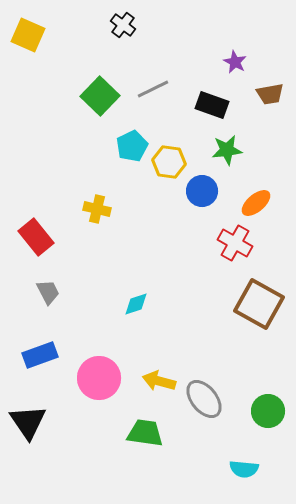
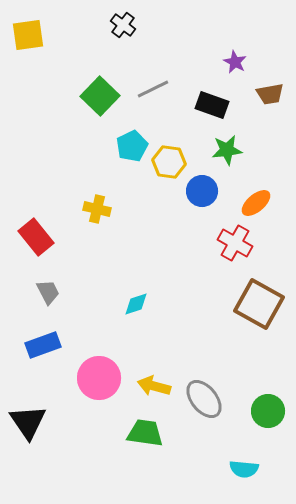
yellow square: rotated 32 degrees counterclockwise
blue rectangle: moved 3 px right, 10 px up
yellow arrow: moved 5 px left, 5 px down
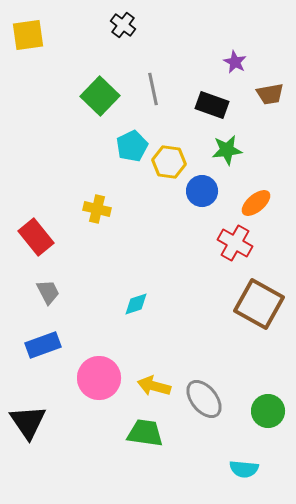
gray line: rotated 76 degrees counterclockwise
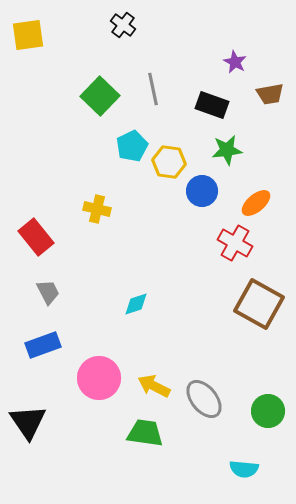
yellow arrow: rotated 12 degrees clockwise
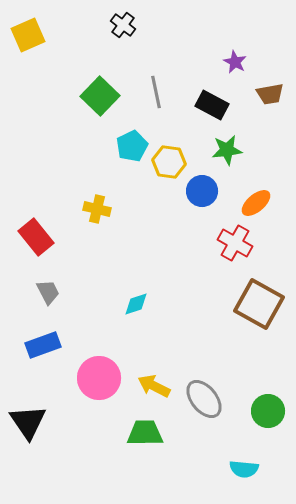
yellow square: rotated 16 degrees counterclockwise
gray line: moved 3 px right, 3 px down
black rectangle: rotated 8 degrees clockwise
green trapezoid: rotated 9 degrees counterclockwise
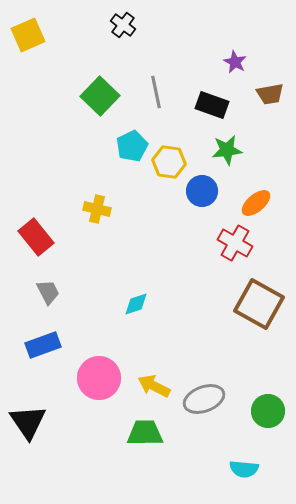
black rectangle: rotated 8 degrees counterclockwise
gray ellipse: rotated 72 degrees counterclockwise
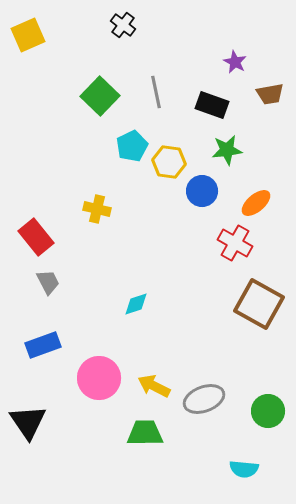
gray trapezoid: moved 10 px up
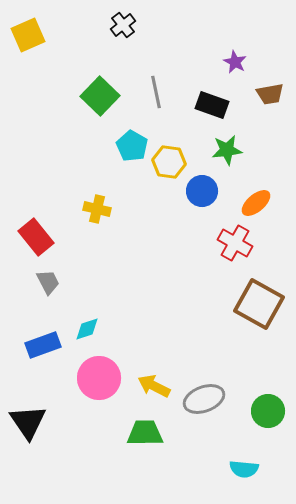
black cross: rotated 15 degrees clockwise
cyan pentagon: rotated 16 degrees counterclockwise
cyan diamond: moved 49 px left, 25 px down
